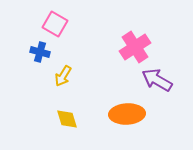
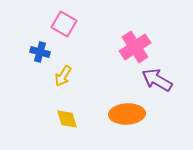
pink square: moved 9 px right
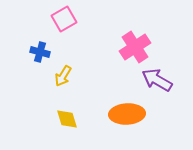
pink square: moved 5 px up; rotated 30 degrees clockwise
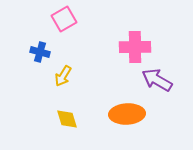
pink cross: rotated 32 degrees clockwise
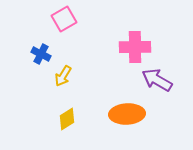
blue cross: moved 1 px right, 2 px down; rotated 12 degrees clockwise
yellow diamond: rotated 75 degrees clockwise
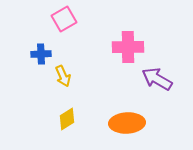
pink cross: moved 7 px left
blue cross: rotated 30 degrees counterclockwise
yellow arrow: rotated 55 degrees counterclockwise
purple arrow: moved 1 px up
orange ellipse: moved 9 px down
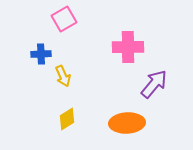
purple arrow: moved 3 px left, 5 px down; rotated 100 degrees clockwise
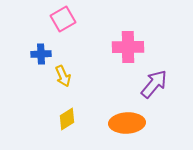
pink square: moved 1 px left
